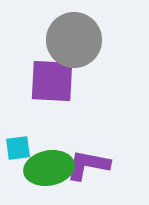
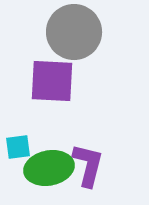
gray circle: moved 8 px up
cyan square: moved 1 px up
purple L-shape: rotated 93 degrees clockwise
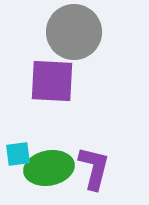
cyan square: moved 7 px down
purple L-shape: moved 6 px right, 3 px down
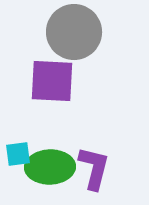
green ellipse: moved 1 px right, 1 px up; rotated 9 degrees clockwise
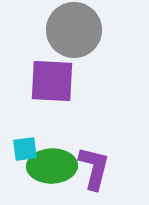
gray circle: moved 2 px up
cyan square: moved 7 px right, 5 px up
green ellipse: moved 2 px right, 1 px up
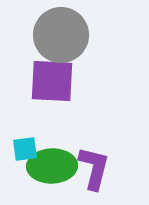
gray circle: moved 13 px left, 5 px down
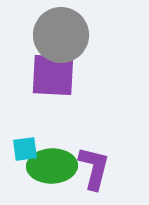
purple square: moved 1 px right, 6 px up
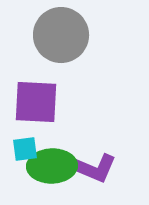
purple square: moved 17 px left, 27 px down
purple L-shape: rotated 99 degrees clockwise
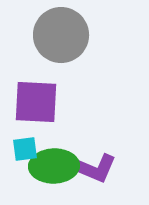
green ellipse: moved 2 px right
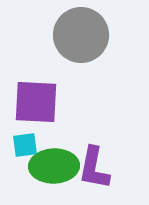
gray circle: moved 20 px right
cyan square: moved 4 px up
purple L-shape: rotated 78 degrees clockwise
